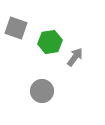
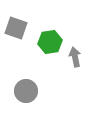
gray arrow: rotated 48 degrees counterclockwise
gray circle: moved 16 px left
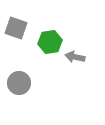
gray arrow: rotated 66 degrees counterclockwise
gray circle: moved 7 px left, 8 px up
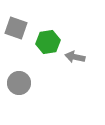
green hexagon: moved 2 px left
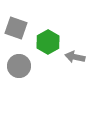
green hexagon: rotated 20 degrees counterclockwise
gray circle: moved 17 px up
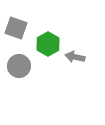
green hexagon: moved 2 px down
